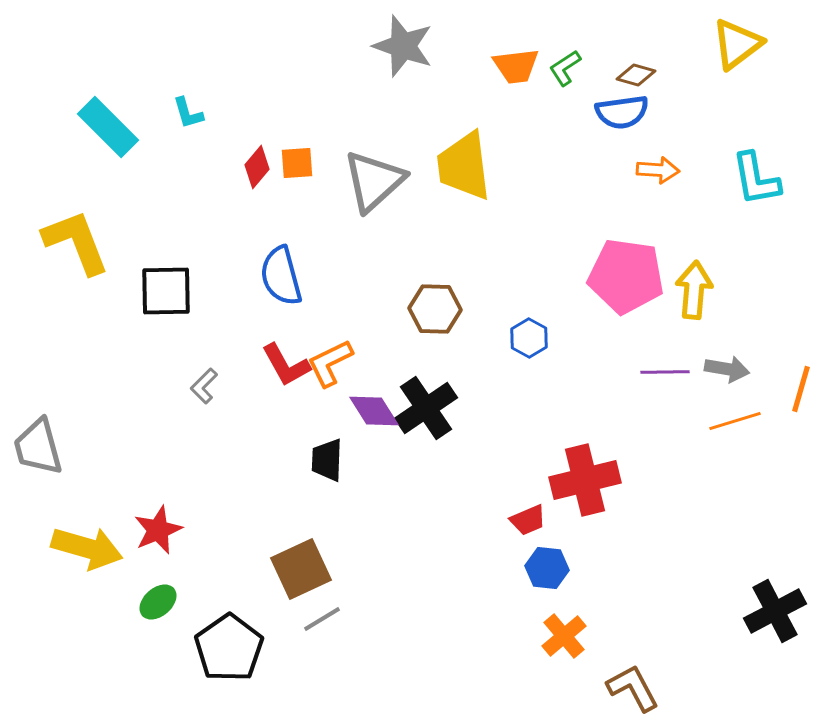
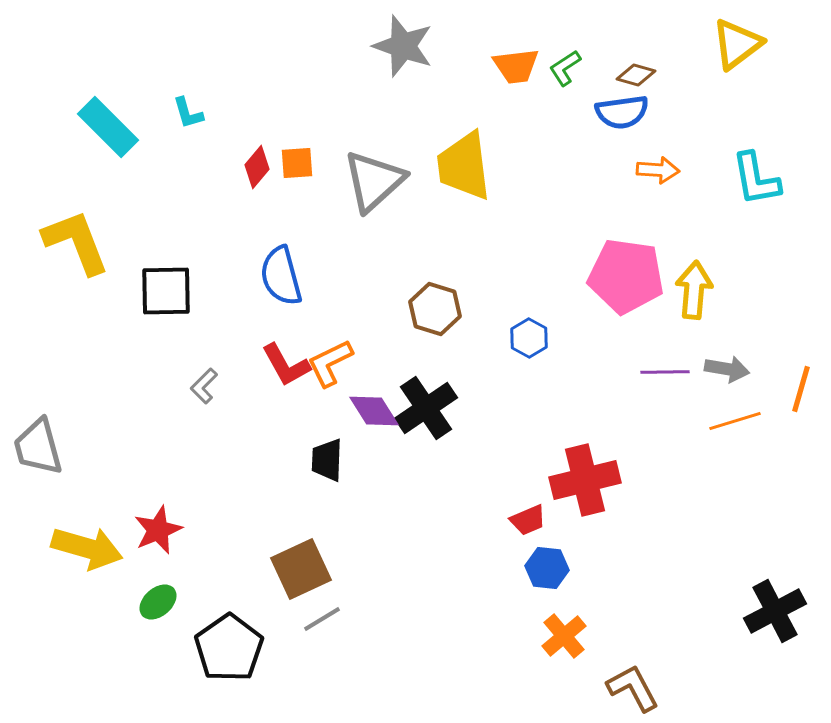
brown hexagon at (435, 309): rotated 15 degrees clockwise
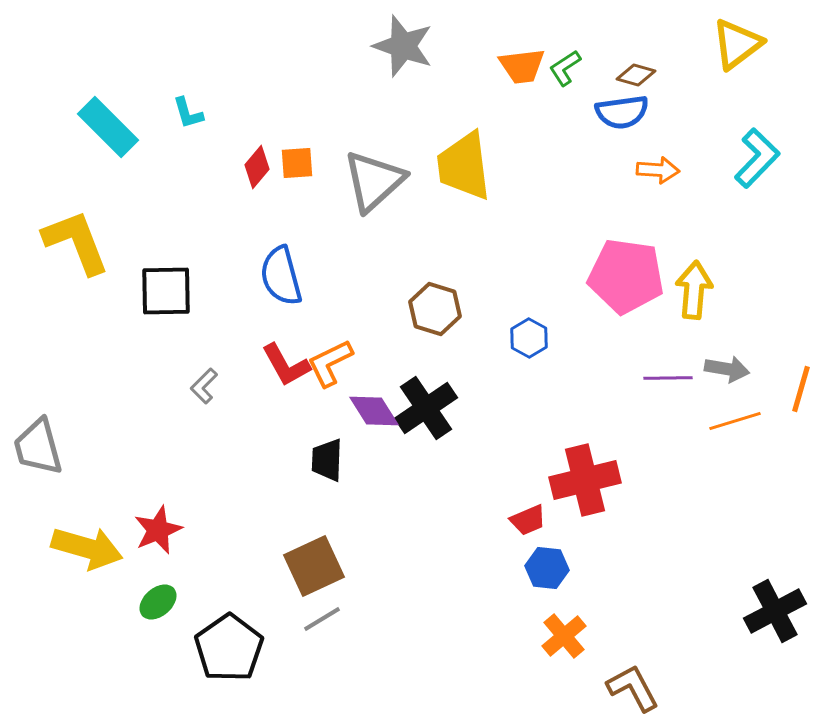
orange trapezoid at (516, 66): moved 6 px right
cyan L-shape at (756, 179): moved 1 px right, 21 px up; rotated 126 degrees counterclockwise
purple line at (665, 372): moved 3 px right, 6 px down
brown square at (301, 569): moved 13 px right, 3 px up
